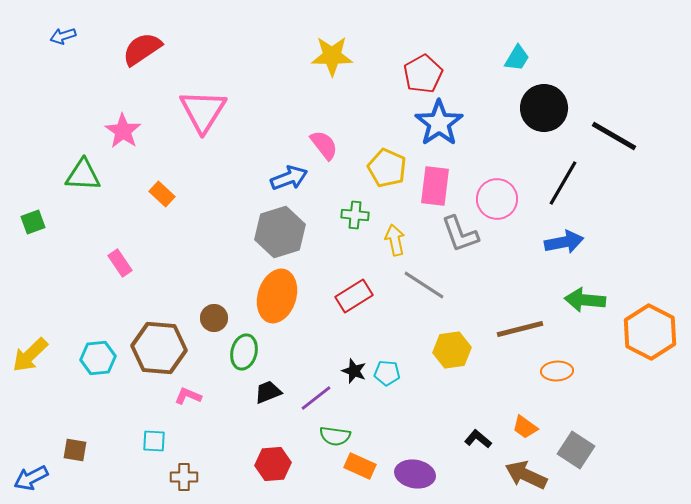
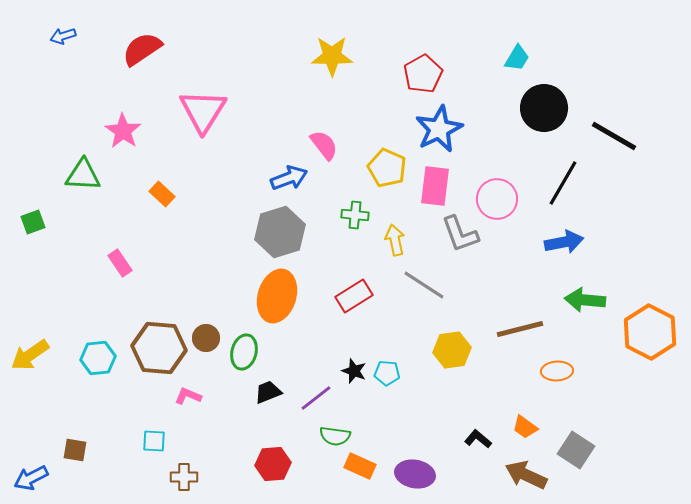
blue star at (439, 123): moved 6 px down; rotated 9 degrees clockwise
brown circle at (214, 318): moved 8 px left, 20 px down
yellow arrow at (30, 355): rotated 9 degrees clockwise
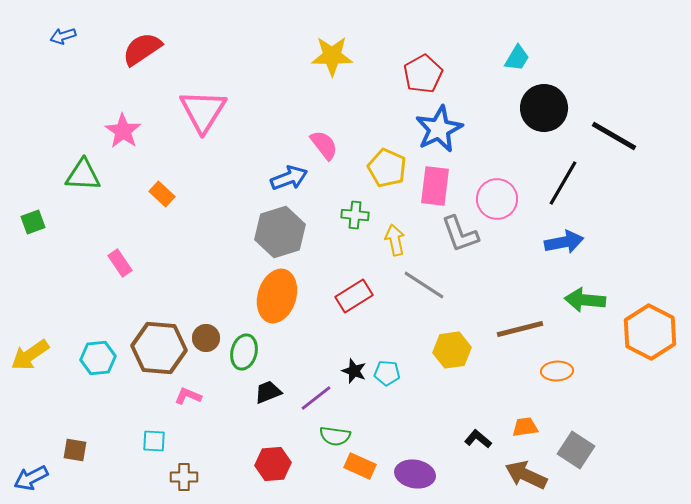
orange trapezoid at (525, 427): rotated 136 degrees clockwise
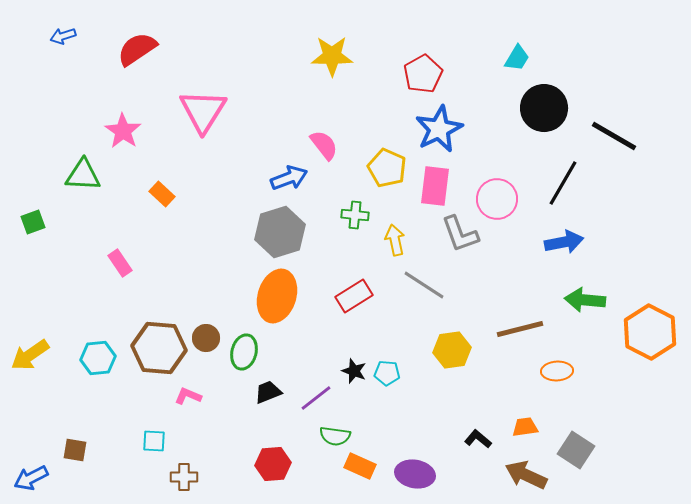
red semicircle at (142, 49): moved 5 px left
